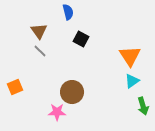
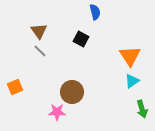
blue semicircle: moved 27 px right
green arrow: moved 1 px left, 3 px down
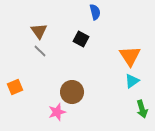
pink star: rotated 18 degrees counterclockwise
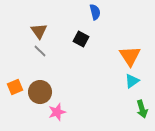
brown circle: moved 32 px left
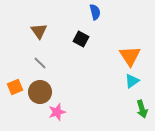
gray line: moved 12 px down
